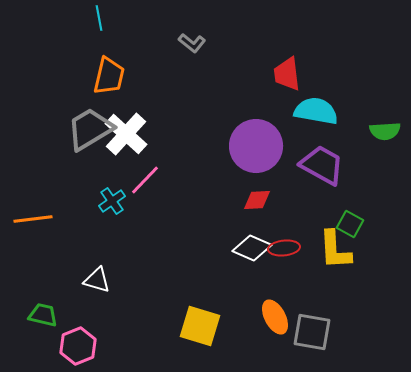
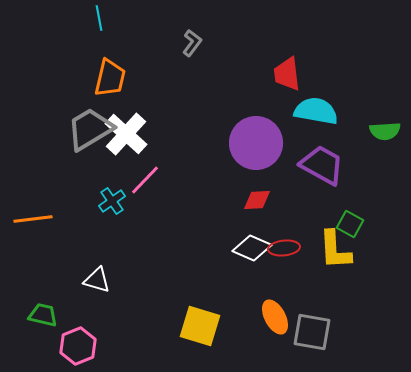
gray L-shape: rotated 92 degrees counterclockwise
orange trapezoid: moved 1 px right, 2 px down
purple circle: moved 3 px up
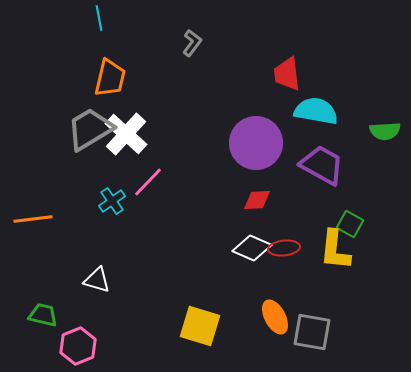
pink line: moved 3 px right, 2 px down
yellow L-shape: rotated 9 degrees clockwise
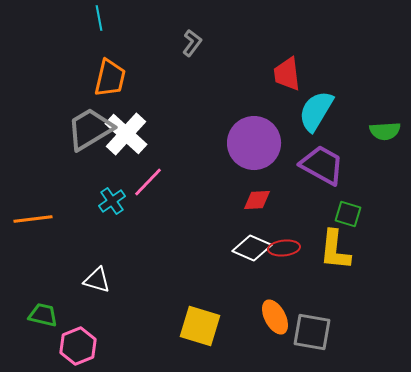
cyan semicircle: rotated 69 degrees counterclockwise
purple circle: moved 2 px left
green square: moved 2 px left, 10 px up; rotated 12 degrees counterclockwise
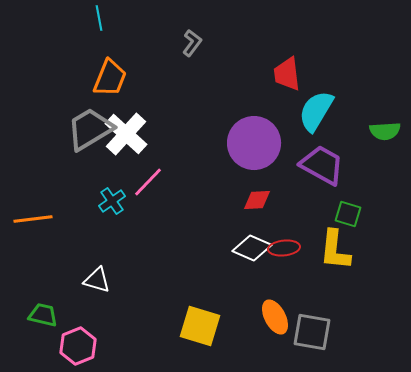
orange trapezoid: rotated 9 degrees clockwise
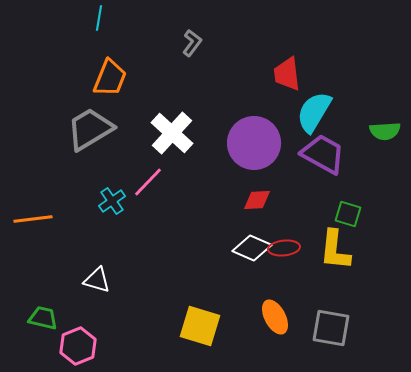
cyan line: rotated 20 degrees clockwise
cyan semicircle: moved 2 px left, 1 px down
white cross: moved 46 px right, 1 px up
purple trapezoid: moved 1 px right, 11 px up
green trapezoid: moved 3 px down
gray square: moved 19 px right, 4 px up
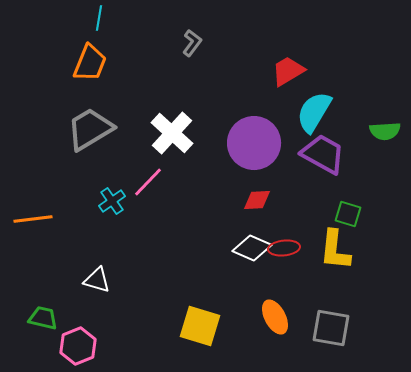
red trapezoid: moved 1 px right, 3 px up; rotated 66 degrees clockwise
orange trapezoid: moved 20 px left, 15 px up
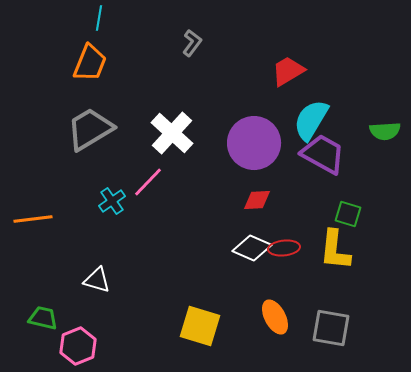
cyan semicircle: moved 3 px left, 8 px down
